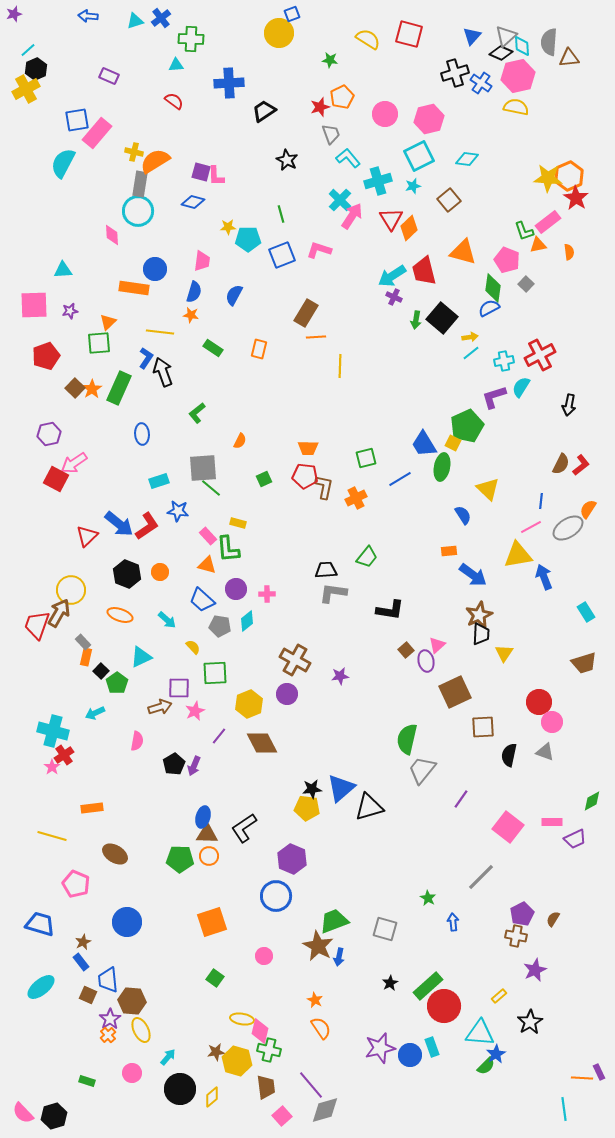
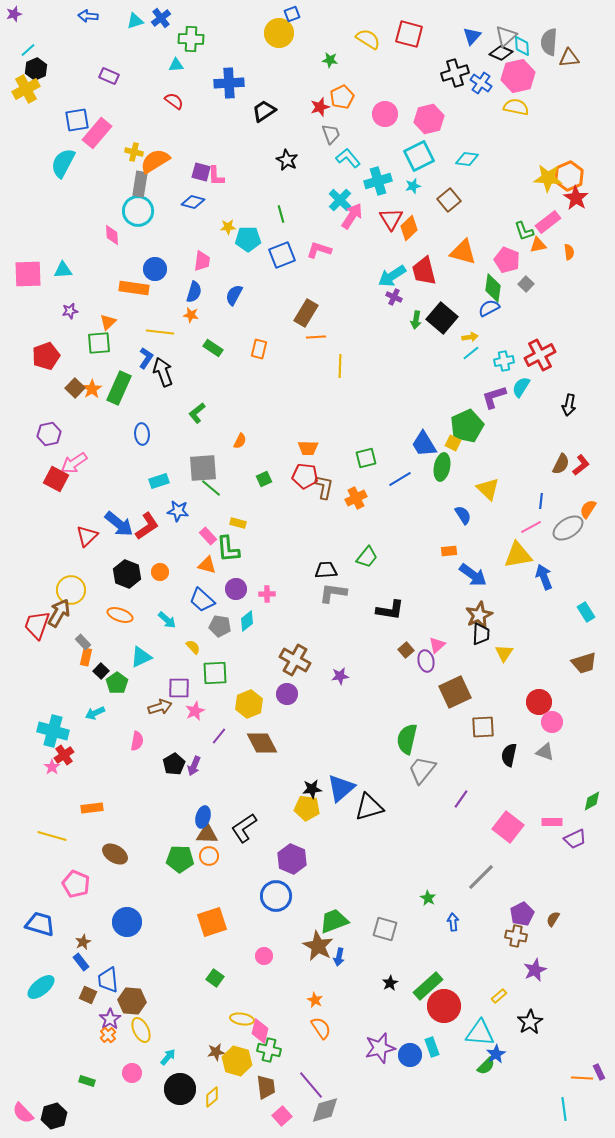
pink square at (34, 305): moved 6 px left, 31 px up
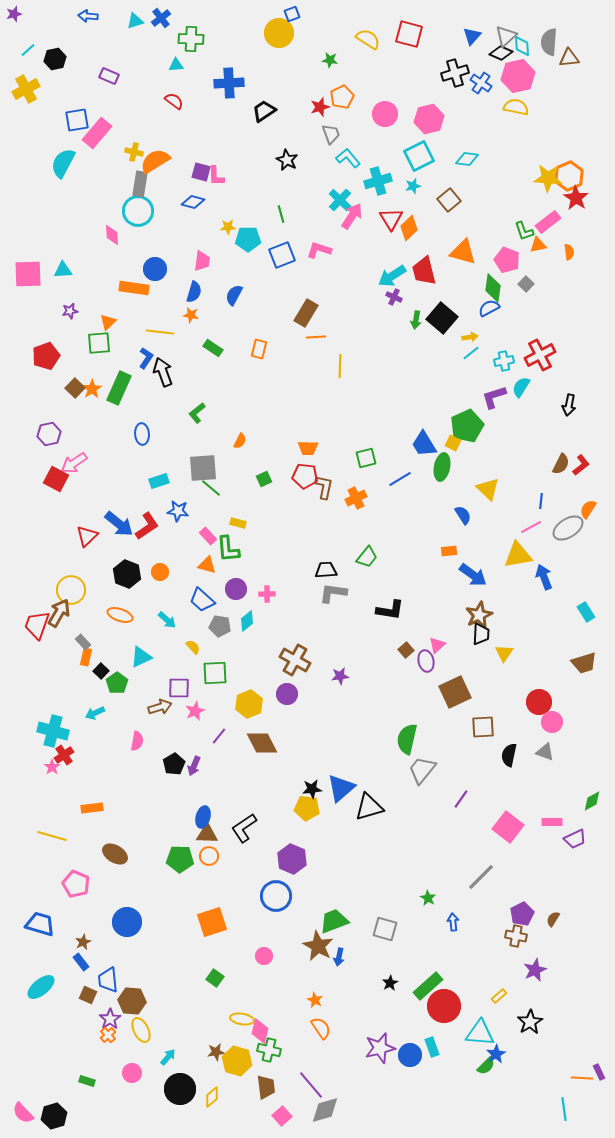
black hexagon at (36, 69): moved 19 px right, 10 px up; rotated 10 degrees clockwise
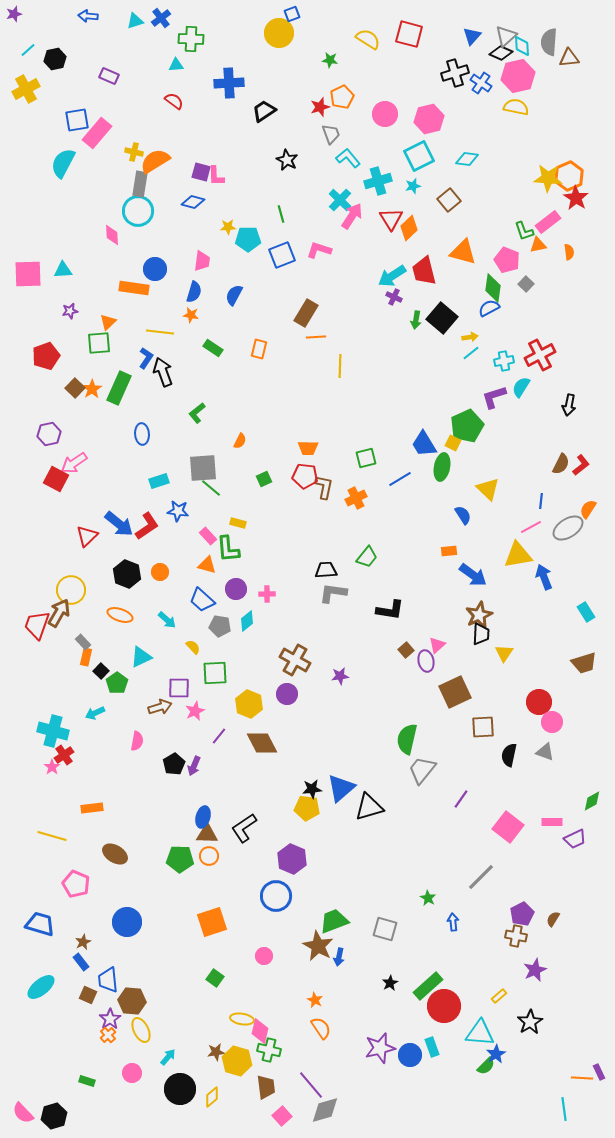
yellow hexagon at (249, 704): rotated 16 degrees counterclockwise
